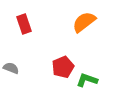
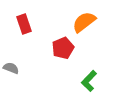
red pentagon: moved 19 px up
green L-shape: moved 2 px right, 1 px down; rotated 65 degrees counterclockwise
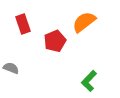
red rectangle: moved 1 px left
red pentagon: moved 8 px left, 7 px up
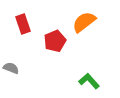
green L-shape: rotated 95 degrees clockwise
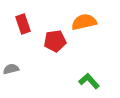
orange semicircle: rotated 25 degrees clockwise
red pentagon: rotated 15 degrees clockwise
gray semicircle: moved 1 px down; rotated 35 degrees counterclockwise
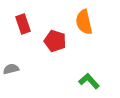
orange semicircle: rotated 90 degrees counterclockwise
red pentagon: rotated 25 degrees clockwise
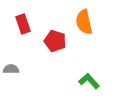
gray semicircle: rotated 14 degrees clockwise
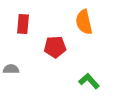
red rectangle: rotated 24 degrees clockwise
red pentagon: moved 6 px down; rotated 20 degrees counterclockwise
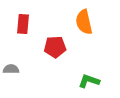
green L-shape: rotated 30 degrees counterclockwise
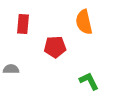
green L-shape: rotated 45 degrees clockwise
